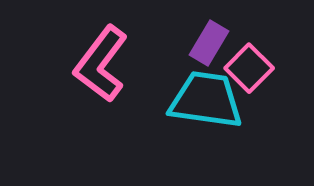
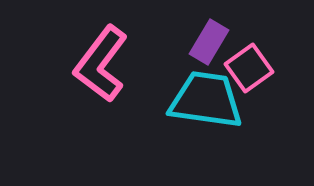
purple rectangle: moved 1 px up
pink square: rotated 9 degrees clockwise
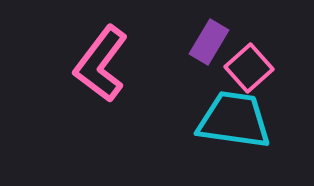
pink square: rotated 6 degrees counterclockwise
cyan trapezoid: moved 28 px right, 20 px down
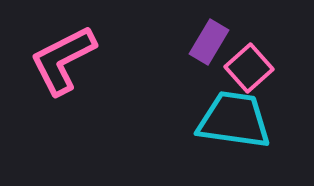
pink L-shape: moved 38 px left, 4 px up; rotated 26 degrees clockwise
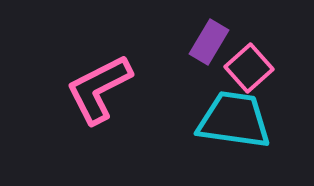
pink L-shape: moved 36 px right, 29 px down
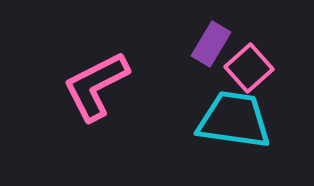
purple rectangle: moved 2 px right, 2 px down
pink L-shape: moved 3 px left, 3 px up
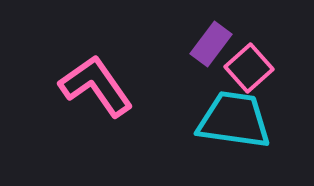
purple rectangle: rotated 6 degrees clockwise
pink L-shape: rotated 82 degrees clockwise
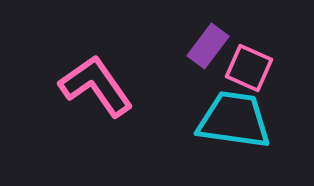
purple rectangle: moved 3 px left, 2 px down
pink square: rotated 24 degrees counterclockwise
